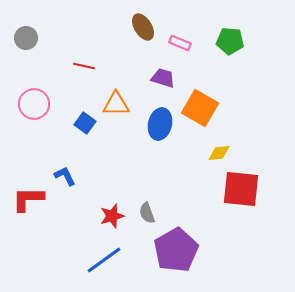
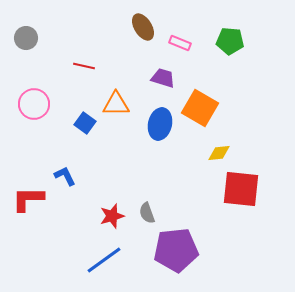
purple pentagon: rotated 24 degrees clockwise
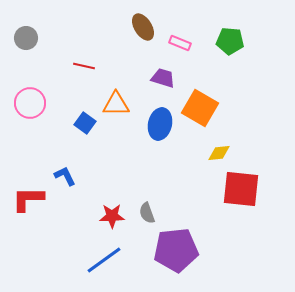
pink circle: moved 4 px left, 1 px up
red star: rotated 15 degrees clockwise
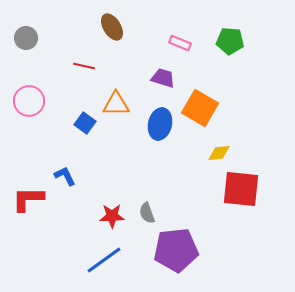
brown ellipse: moved 31 px left
pink circle: moved 1 px left, 2 px up
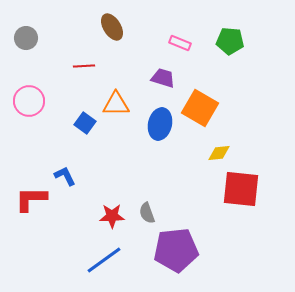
red line: rotated 15 degrees counterclockwise
red L-shape: moved 3 px right
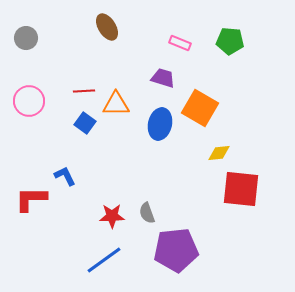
brown ellipse: moved 5 px left
red line: moved 25 px down
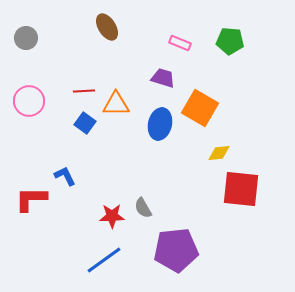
gray semicircle: moved 4 px left, 5 px up; rotated 10 degrees counterclockwise
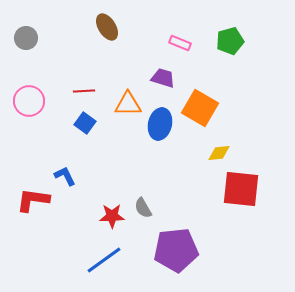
green pentagon: rotated 20 degrees counterclockwise
orange triangle: moved 12 px right
red L-shape: moved 2 px right, 1 px down; rotated 8 degrees clockwise
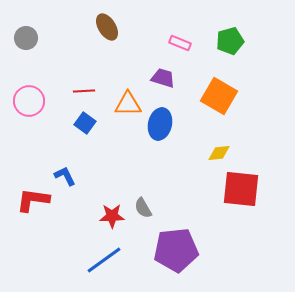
orange square: moved 19 px right, 12 px up
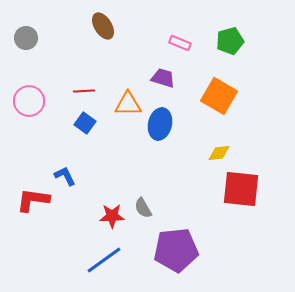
brown ellipse: moved 4 px left, 1 px up
